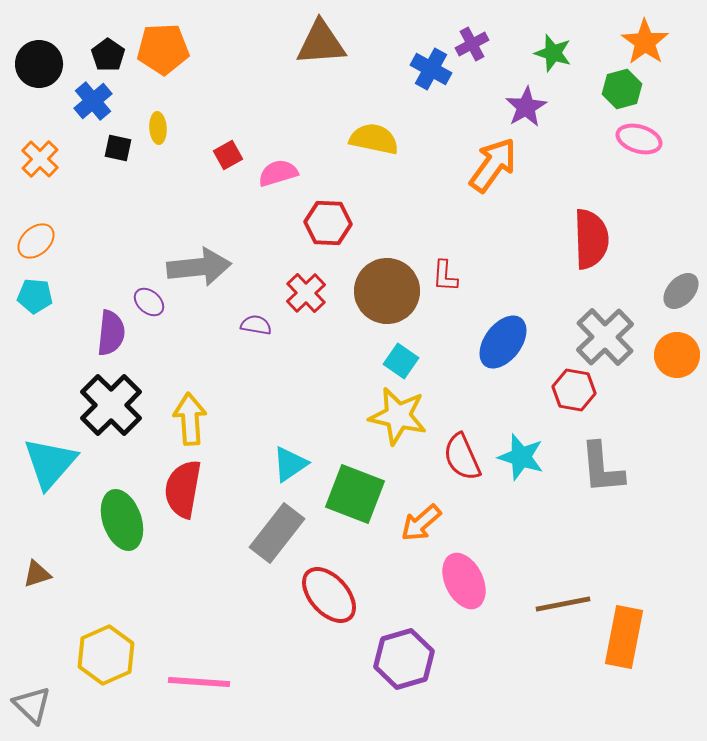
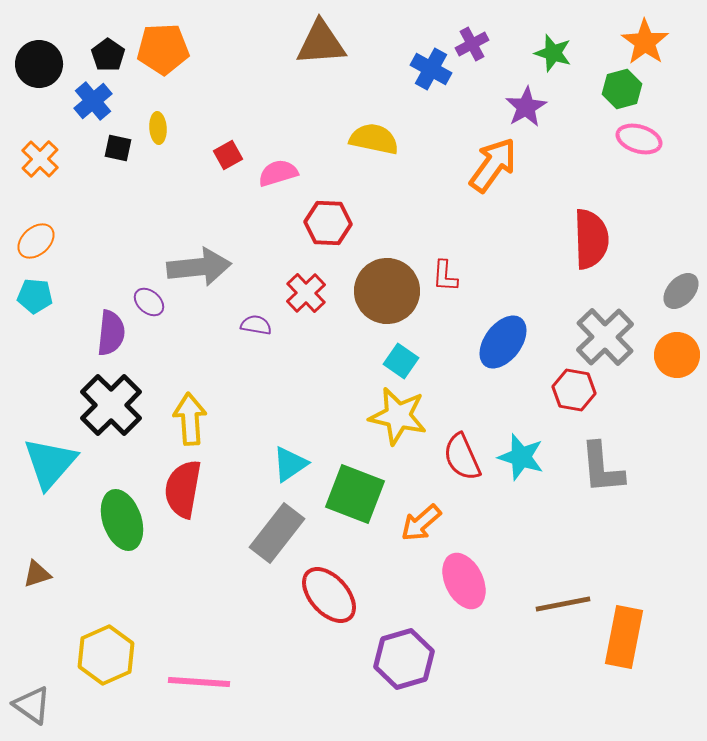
gray triangle at (32, 705): rotated 9 degrees counterclockwise
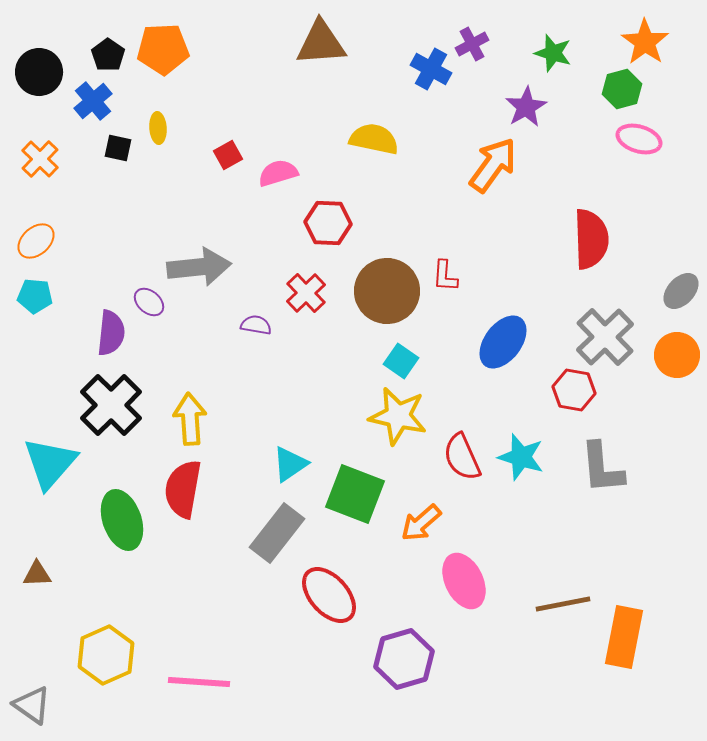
black circle at (39, 64): moved 8 px down
brown triangle at (37, 574): rotated 16 degrees clockwise
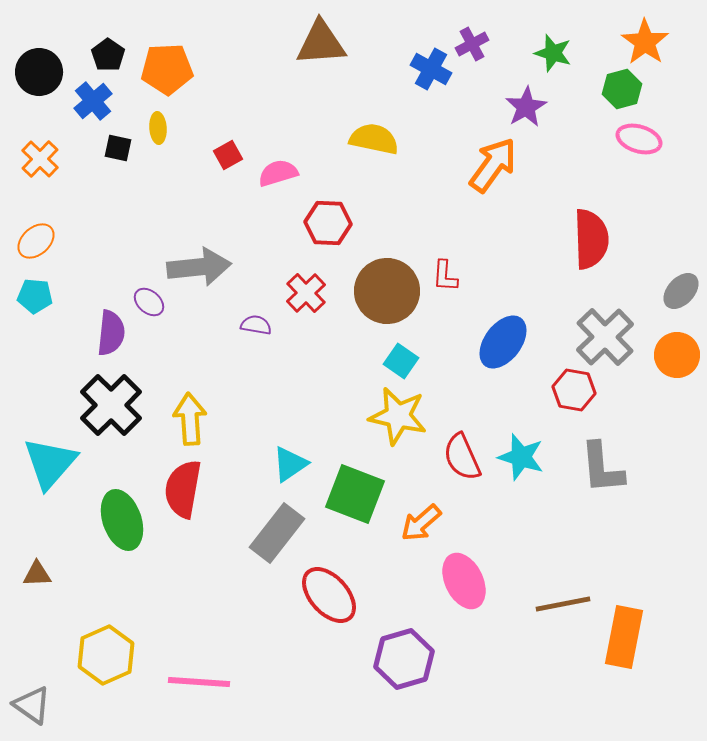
orange pentagon at (163, 49): moved 4 px right, 20 px down
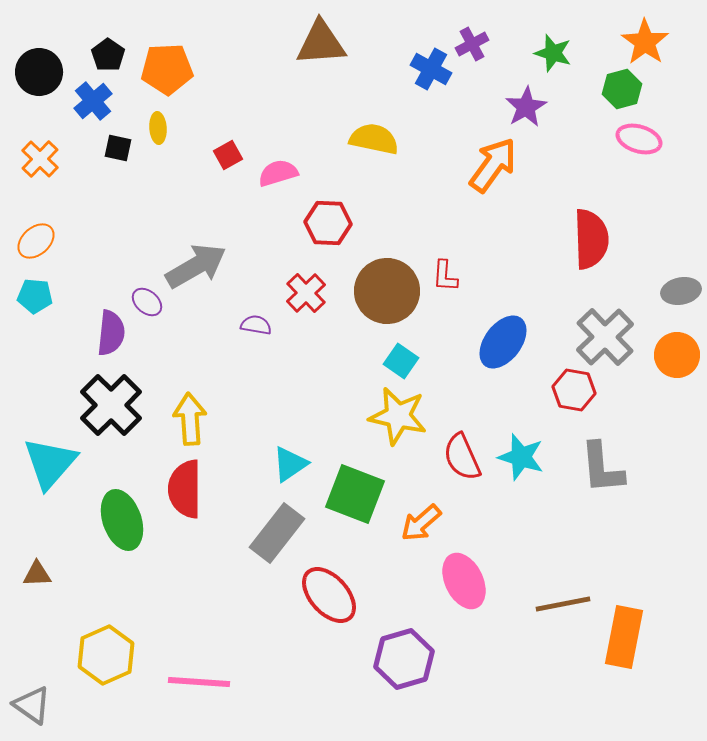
gray arrow at (199, 267): moved 3 px left, 1 px up; rotated 24 degrees counterclockwise
gray ellipse at (681, 291): rotated 36 degrees clockwise
purple ellipse at (149, 302): moved 2 px left
red semicircle at (183, 489): moved 2 px right; rotated 10 degrees counterclockwise
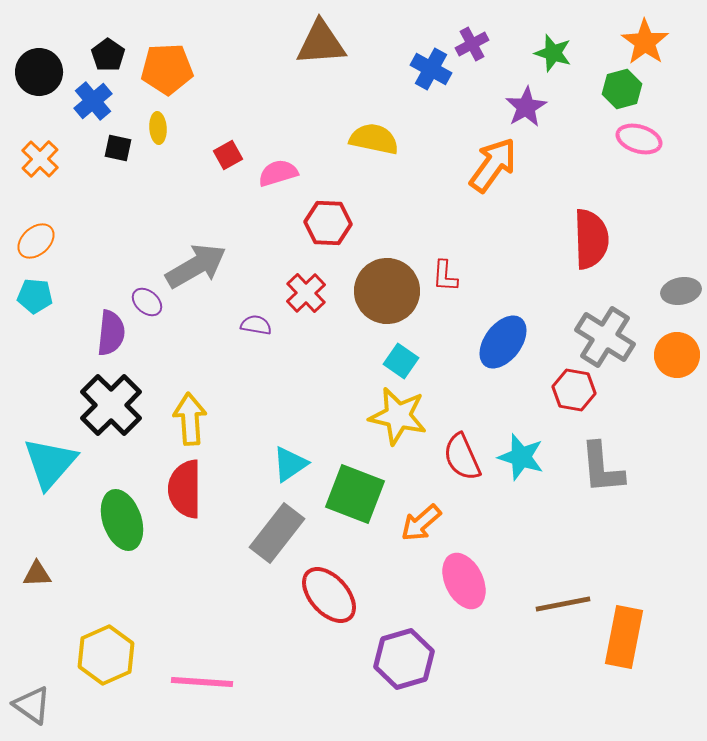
gray cross at (605, 337): rotated 14 degrees counterclockwise
pink line at (199, 682): moved 3 px right
